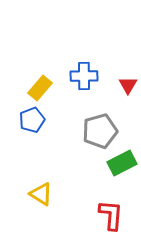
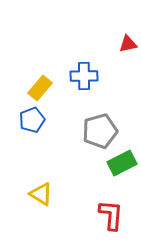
red triangle: moved 41 px up; rotated 48 degrees clockwise
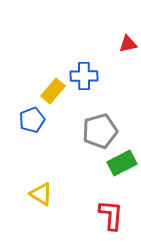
yellow rectangle: moved 13 px right, 3 px down
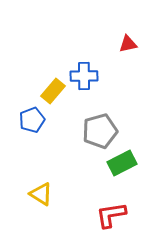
red L-shape: rotated 104 degrees counterclockwise
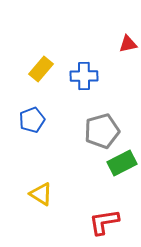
yellow rectangle: moved 12 px left, 22 px up
gray pentagon: moved 2 px right
red L-shape: moved 7 px left, 7 px down
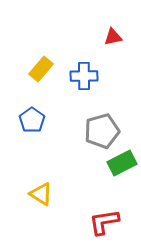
red triangle: moved 15 px left, 7 px up
blue pentagon: rotated 15 degrees counterclockwise
